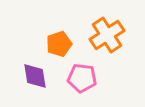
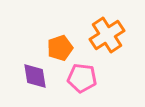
orange pentagon: moved 1 px right, 4 px down
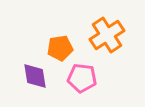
orange pentagon: rotated 10 degrees clockwise
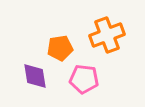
orange cross: rotated 12 degrees clockwise
pink pentagon: moved 2 px right, 1 px down
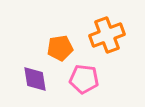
purple diamond: moved 3 px down
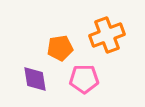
pink pentagon: rotated 8 degrees counterclockwise
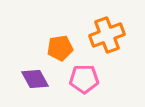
purple diamond: rotated 20 degrees counterclockwise
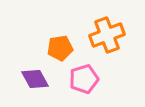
pink pentagon: rotated 16 degrees counterclockwise
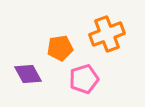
orange cross: moved 1 px up
purple diamond: moved 7 px left, 5 px up
